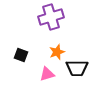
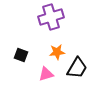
orange star: rotated 14 degrees clockwise
black trapezoid: rotated 60 degrees counterclockwise
pink triangle: moved 1 px left
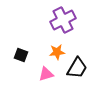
purple cross: moved 12 px right, 3 px down; rotated 10 degrees counterclockwise
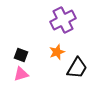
orange star: rotated 14 degrees counterclockwise
pink triangle: moved 25 px left
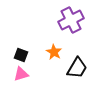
purple cross: moved 8 px right
orange star: moved 3 px left; rotated 21 degrees counterclockwise
